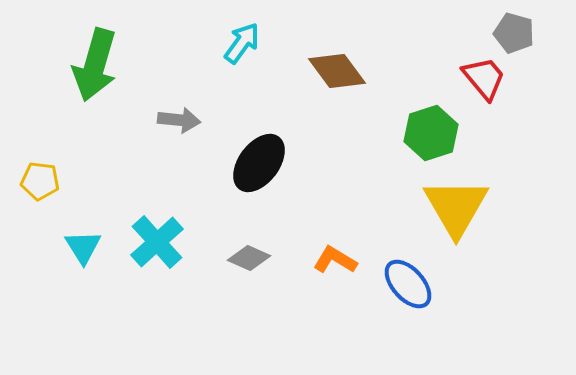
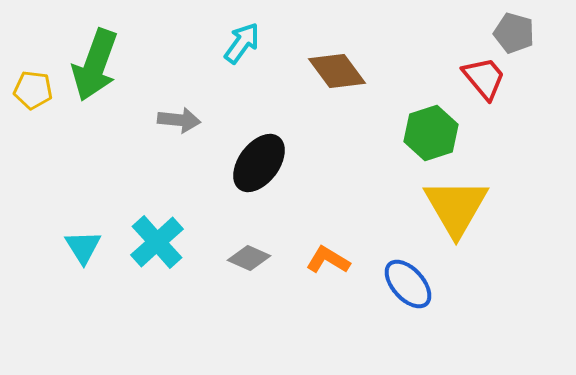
green arrow: rotated 4 degrees clockwise
yellow pentagon: moved 7 px left, 91 px up
orange L-shape: moved 7 px left
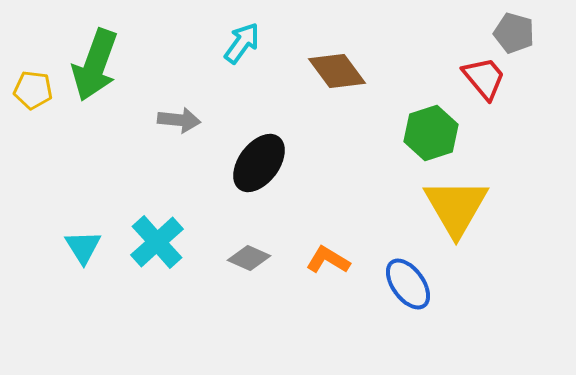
blue ellipse: rotated 6 degrees clockwise
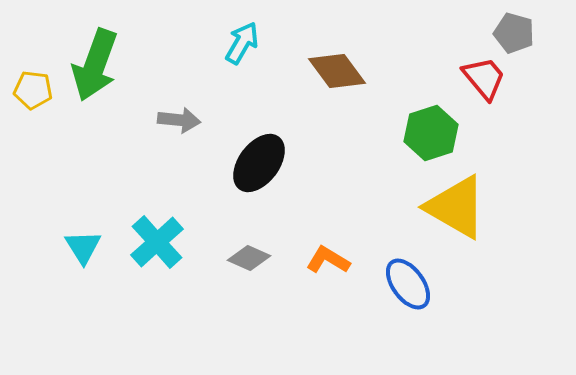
cyan arrow: rotated 6 degrees counterclockwise
yellow triangle: rotated 30 degrees counterclockwise
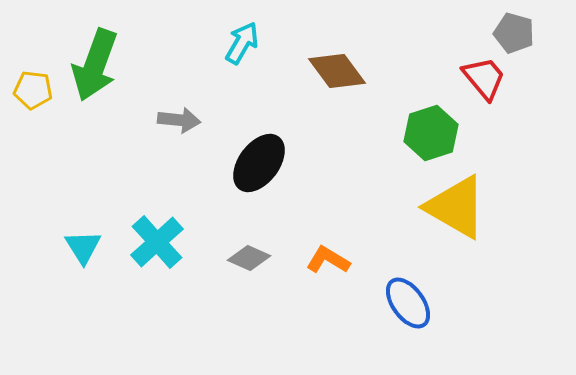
blue ellipse: moved 19 px down
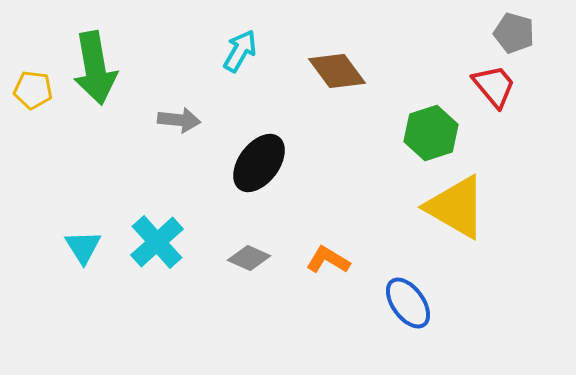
cyan arrow: moved 2 px left, 8 px down
green arrow: moved 3 px down; rotated 30 degrees counterclockwise
red trapezoid: moved 10 px right, 8 px down
